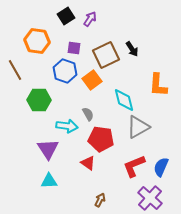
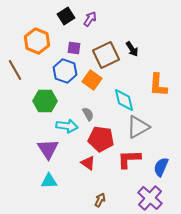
orange hexagon: rotated 15 degrees clockwise
orange square: rotated 18 degrees counterclockwise
green hexagon: moved 6 px right, 1 px down
red L-shape: moved 5 px left, 7 px up; rotated 20 degrees clockwise
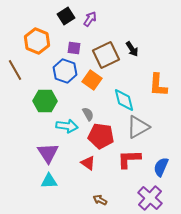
red pentagon: moved 3 px up
purple triangle: moved 4 px down
brown arrow: rotated 88 degrees counterclockwise
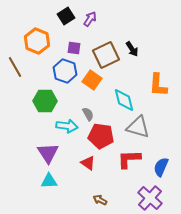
brown line: moved 3 px up
gray triangle: rotated 45 degrees clockwise
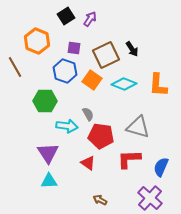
cyan diamond: moved 16 px up; rotated 55 degrees counterclockwise
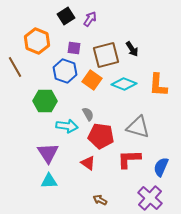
brown square: rotated 12 degrees clockwise
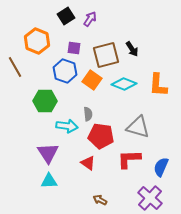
gray semicircle: rotated 24 degrees clockwise
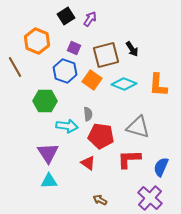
purple square: rotated 16 degrees clockwise
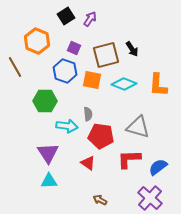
orange square: rotated 24 degrees counterclockwise
blue semicircle: moved 3 px left; rotated 30 degrees clockwise
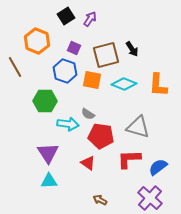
gray semicircle: rotated 128 degrees clockwise
cyan arrow: moved 1 px right, 2 px up
